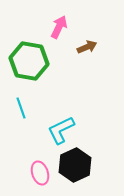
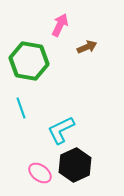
pink arrow: moved 1 px right, 2 px up
pink ellipse: rotated 35 degrees counterclockwise
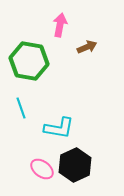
pink arrow: rotated 15 degrees counterclockwise
cyan L-shape: moved 2 px left, 2 px up; rotated 144 degrees counterclockwise
pink ellipse: moved 2 px right, 4 px up
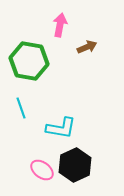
cyan L-shape: moved 2 px right
pink ellipse: moved 1 px down
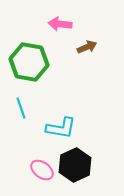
pink arrow: moved 1 px up; rotated 95 degrees counterclockwise
green hexagon: moved 1 px down
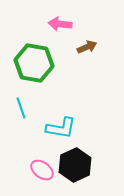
green hexagon: moved 5 px right, 1 px down
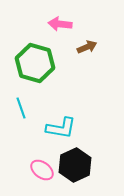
green hexagon: moved 1 px right; rotated 6 degrees clockwise
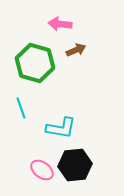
brown arrow: moved 11 px left, 3 px down
black hexagon: rotated 20 degrees clockwise
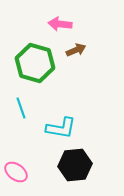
pink ellipse: moved 26 px left, 2 px down
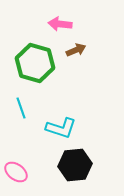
cyan L-shape: rotated 8 degrees clockwise
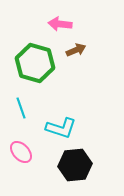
pink ellipse: moved 5 px right, 20 px up; rotated 10 degrees clockwise
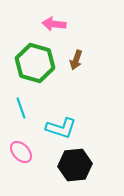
pink arrow: moved 6 px left
brown arrow: moved 10 px down; rotated 132 degrees clockwise
